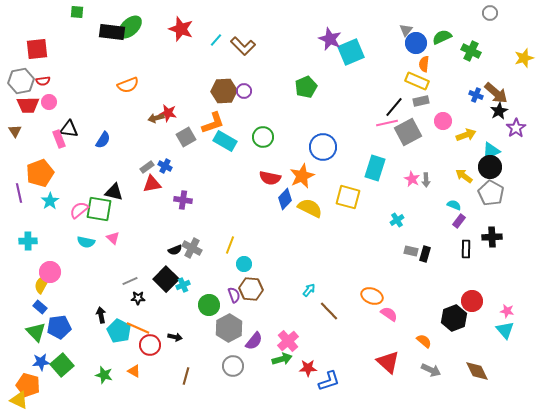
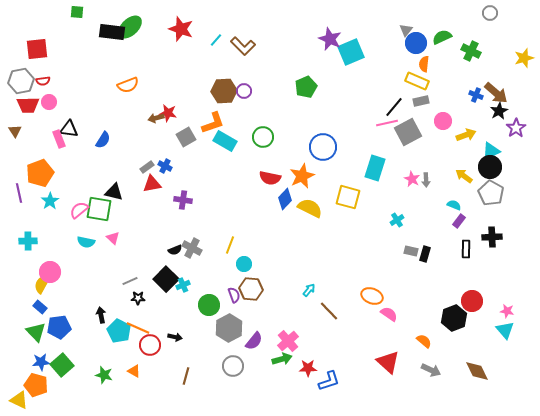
orange pentagon at (28, 385): moved 8 px right
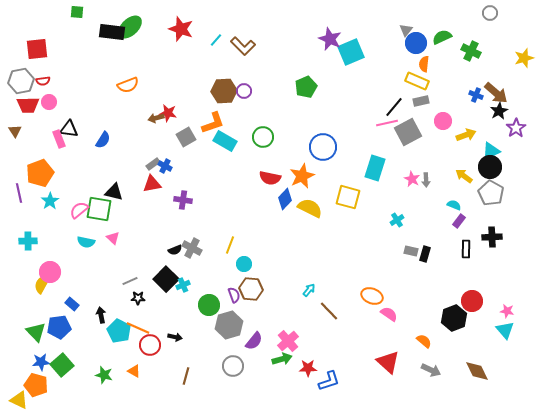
gray rectangle at (147, 167): moved 6 px right, 3 px up
blue rectangle at (40, 307): moved 32 px right, 3 px up
gray hexagon at (229, 328): moved 3 px up; rotated 12 degrees clockwise
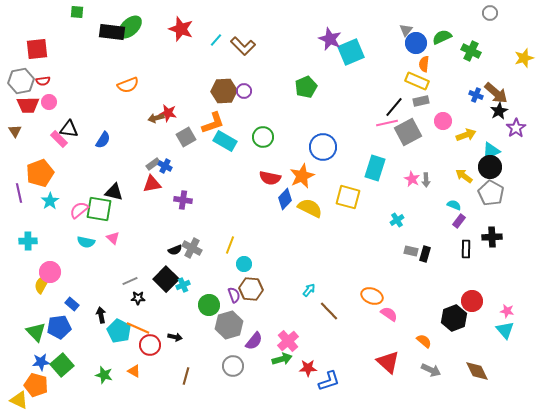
pink rectangle at (59, 139): rotated 24 degrees counterclockwise
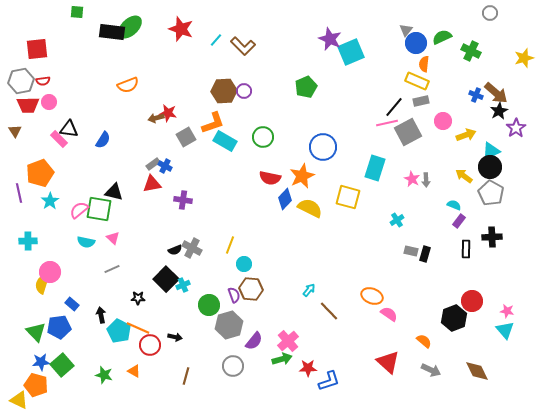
gray line at (130, 281): moved 18 px left, 12 px up
yellow semicircle at (42, 284): rotated 12 degrees counterclockwise
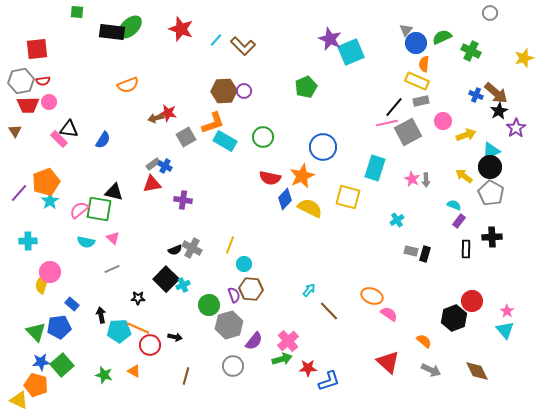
orange pentagon at (40, 173): moved 6 px right, 9 px down
purple line at (19, 193): rotated 54 degrees clockwise
pink star at (507, 311): rotated 24 degrees clockwise
cyan pentagon at (119, 331): rotated 30 degrees counterclockwise
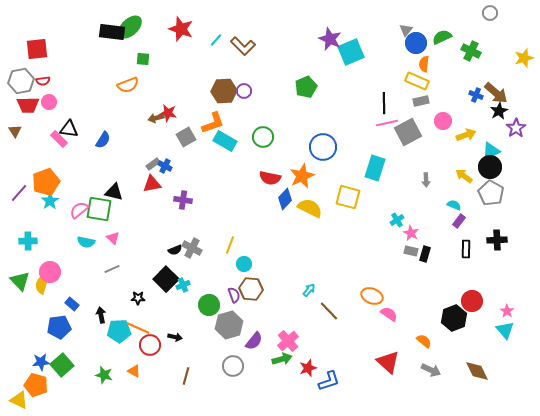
green square at (77, 12): moved 66 px right, 47 px down
black line at (394, 107): moved 10 px left, 4 px up; rotated 40 degrees counterclockwise
pink star at (412, 179): moved 1 px left, 54 px down
black cross at (492, 237): moved 5 px right, 3 px down
green triangle at (36, 332): moved 16 px left, 51 px up
red star at (308, 368): rotated 18 degrees counterclockwise
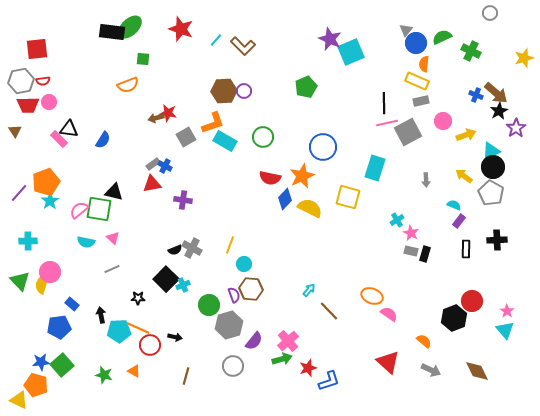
black circle at (490, 167): moved 3 px right
